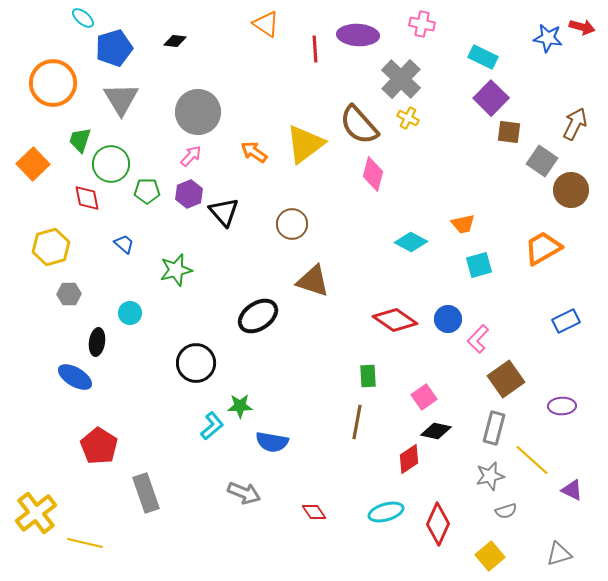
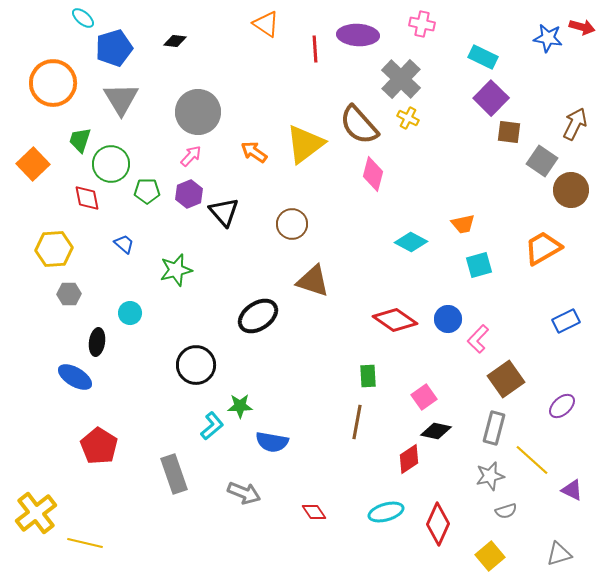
yellow hexagon at (51, 247): moved 3 px right, 2 px down; rotated 12 degrees clockwise
black circle at (196, 363): moved 2 px down
purple ellipse at (562, 406): rotated 40 degrees counterclockwise
gray rectangle at (146, 493): moved 28 px right, 19 px up
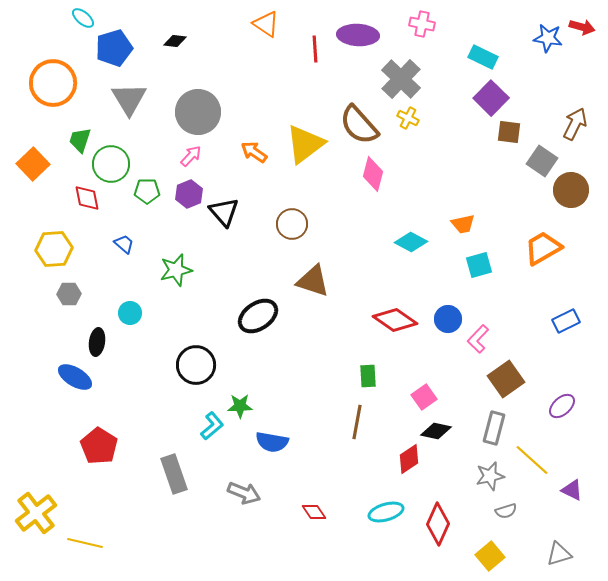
gray triangle at (121, 99): moved 8 px right
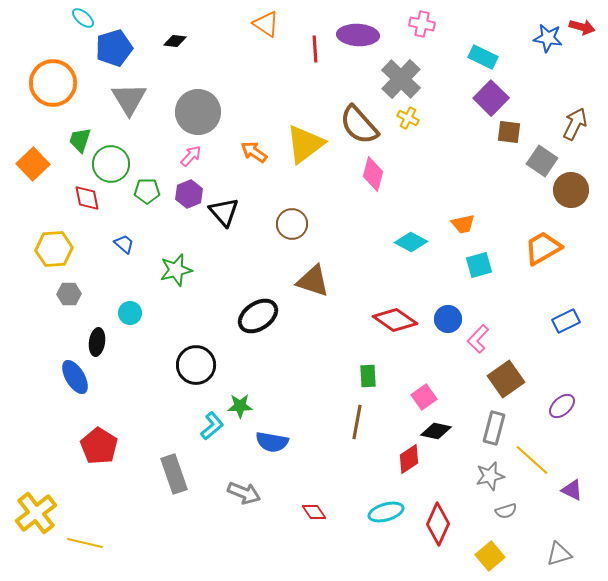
blue ellipse at (75, 377): rotated 28 degrees clockwise
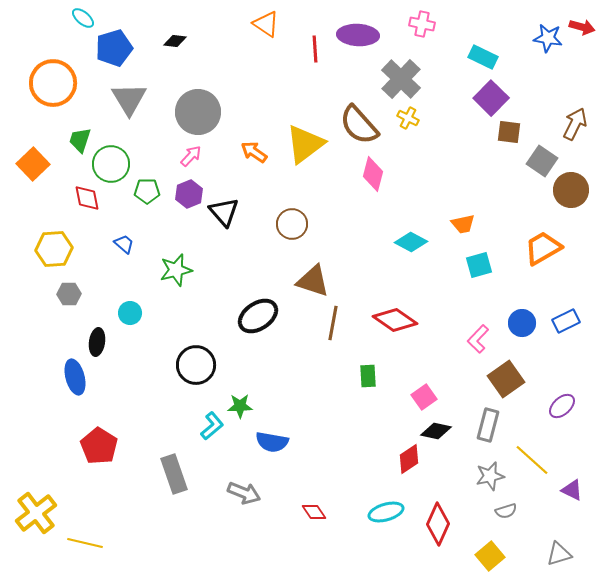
blue circle at (448, 319): moved 74 px right, 4 px down
blue ellipse at (75, 377): rotated 16 degrees clockwise
brown line at (357, 422): moved 24 px left, 99 px up
gray rectangle at (494, 428): moved 6 px left, 3 px up
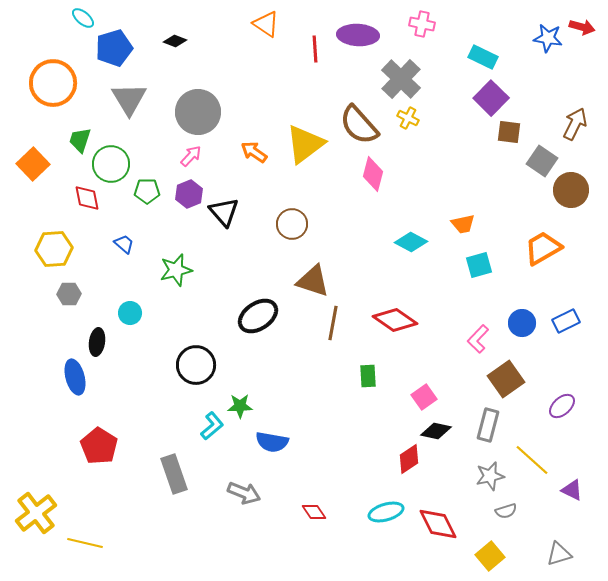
black diamond at (175, 41): rotated 15 degrees clockwise
red diamond at (438, 524): rotated 51 degrees counterclockwise
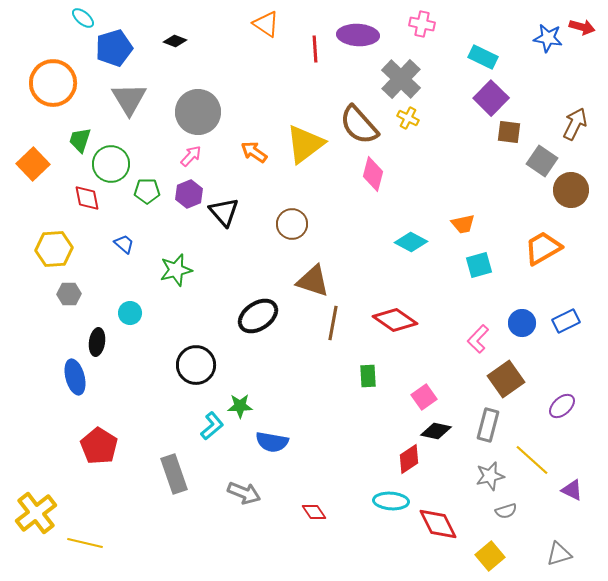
cyan ellipse at (386, 512): moved 5 px right, 11 px up; rotated 20 degrees clockwise
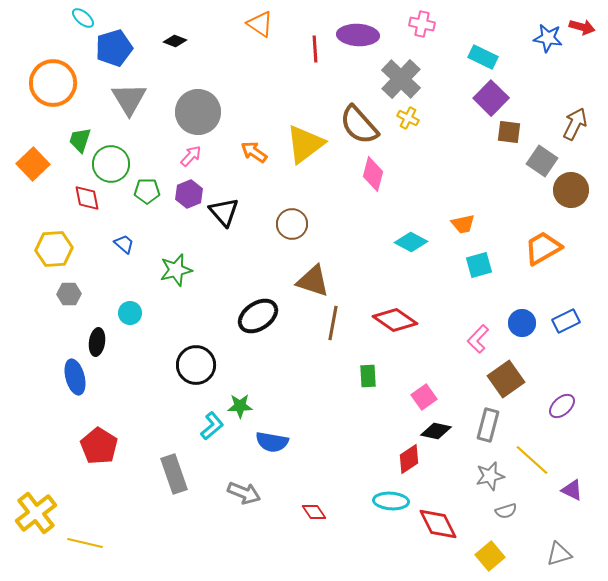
orange triangle at (266, 24): moved 6 px left
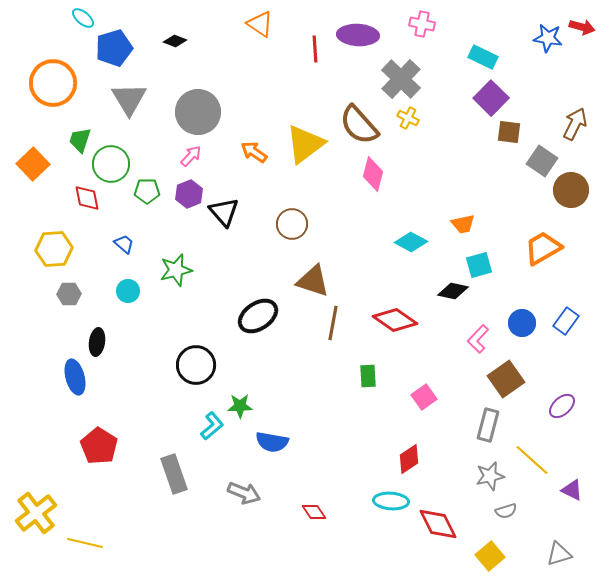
cyan circle at (130, 313): moved 2 px left, 22 px up
blue rectangle at (566, 321): rotated 28 degrees counterclockwise
black diamond at (436, 431): moved 17 px right, 140 px up
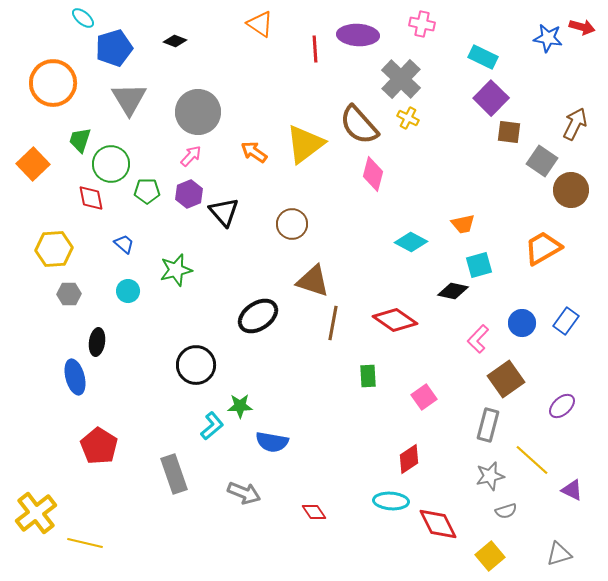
red diamond at (87, 198): moved 4 px right
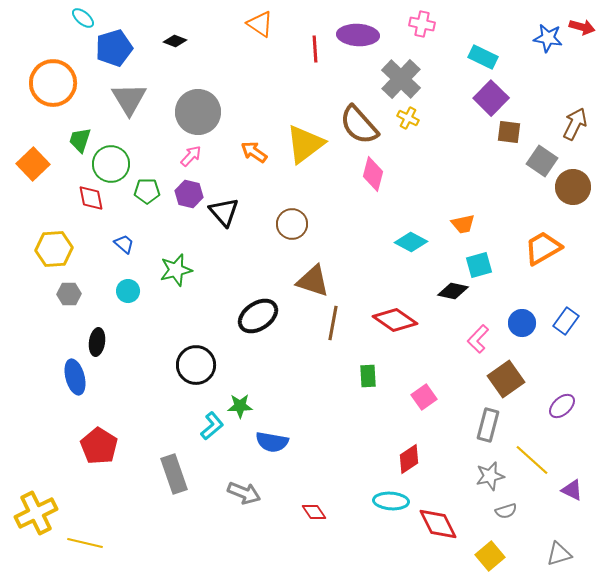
brown circle at (571, 190): moved 2 px right, 3 px up
purple hexagon at (189, 194): rotated 24 degrees counterclockwise
yellow cross at (36, 513): rotated 12 degrees clockwise
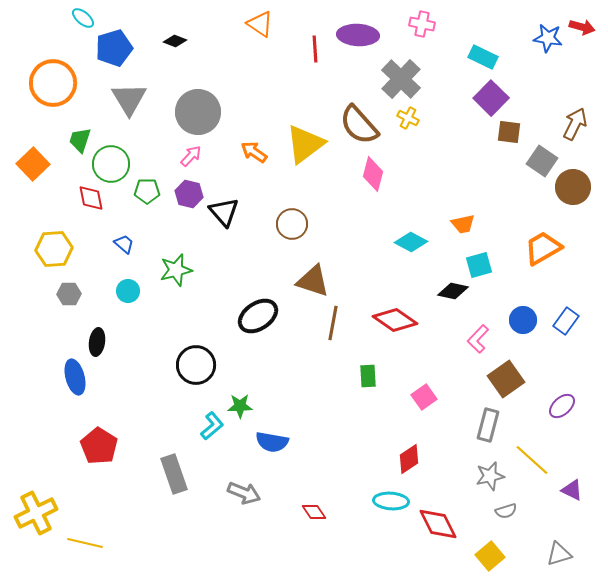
blue circle at (522, 323): moved 1 px right, 3 px up
